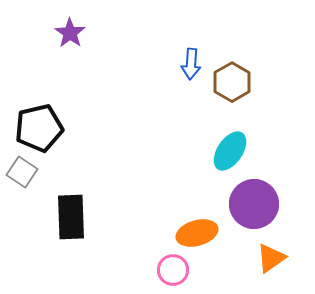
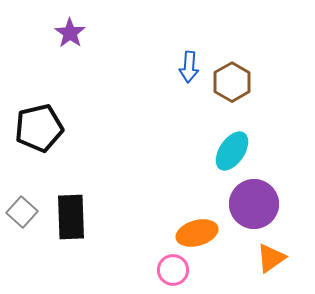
blue arrow: moved 2 px left, 3 px down
cyan ellipse: moved 2 px right
gray square: moved 40 px down; rotated 8 degrees clockwise
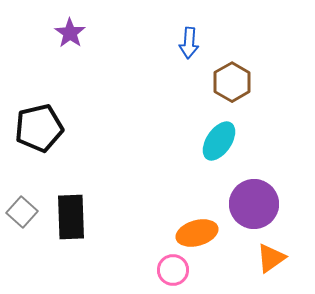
blue arrow: moved 24 px up
cyan ellipse: moved 13 px left, 10 px up
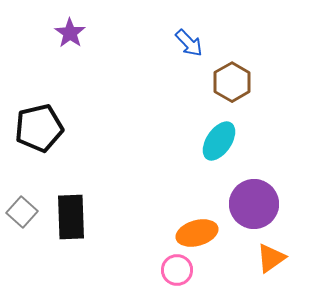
blue arrow: rotated 48 degrees counterclockwise
pink circle: moved 4 px right
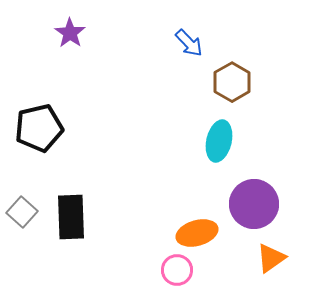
cyan ellipse: rotated 21 degrees counterclockwise
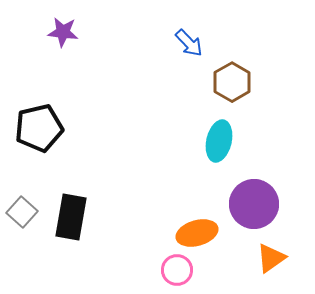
purple star: moved 7 px left, 1 px up; rotated 28 degrees counterclockwise
black rectangle: rotated 12 degrees clockwise
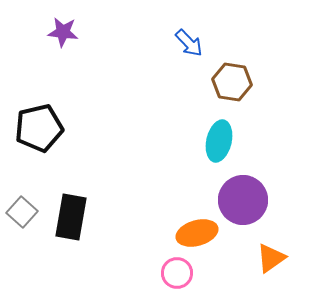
brown hexagon: rotated 21 degrees counterclockwise
purple circle: moved 11 px left, 4 px up
pink circle: moved 3 px down
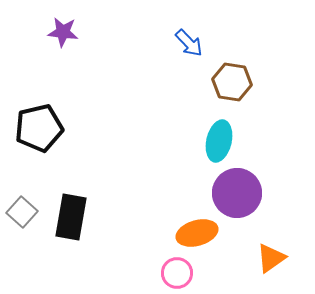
purple circle: moved 6 px left, 7 px up
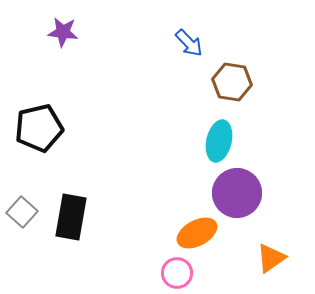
orange ellipse: rotated 12 degrees counterclockwise
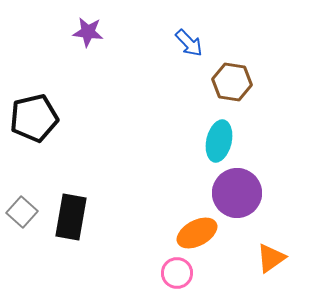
purple star: moved 25 px right
black pentagon: moved 5 px left, 10 px up
